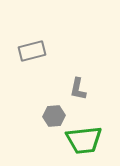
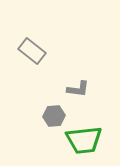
gray rectangle: rotated 52 degrees clockwise
gray L-shape: rotated 95 degrees counterclockwise
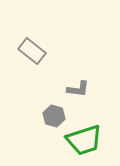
gray hexagon: rotated 20 degrees clockwise
green trapezoid: rotated 12 degrees counterclockwise
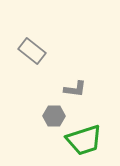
gray L-shape: moved 3 px left
gray hexagon: rotated 15 degrees counterclockwise
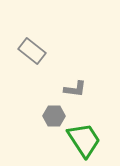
green trapezoid: rotated 105 degrees counterclockwise
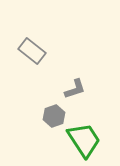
gray L-shape: rotated 25 degrees counterclockwise
gray hexagon: rotated 20 degrees counterclockwise
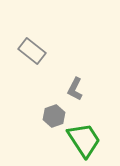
gray L-shape: rotated 135 degrees clockwise
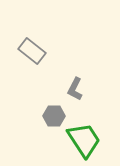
gray hexagon: rotated 20 degrees clockwise
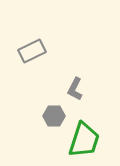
gray rectangle: rotated 64 degrees counterclockwise
green trapezoid: rotated 51 degrees clockwise
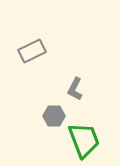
green trapezoid: rotated 39 degrees counterclockwise
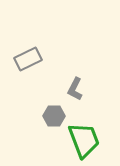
gray rectangle: moved 4 px left, 8 px down
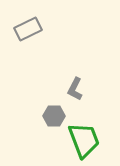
gray rectangle: moved 30 px up
